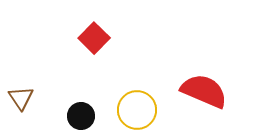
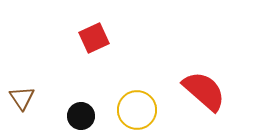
red square: rotated 20 degrees clockwise
red semicircle: rotated 18 degrees clockwise
brown triangle: moved 1 px right
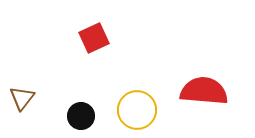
red semicircle: rotated 36 degrees counterclockwise
brown triangle: rotated 12 degrees clockwise
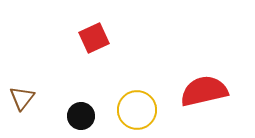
red semicircle: rotated 18 degrees counterclockwise
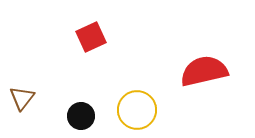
red square: moved 3 px left, 1 px up
red semicircle: moved 20 px up
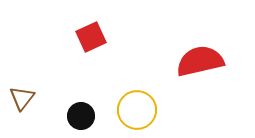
red semicircle: moved 4 px left, 10 px up
